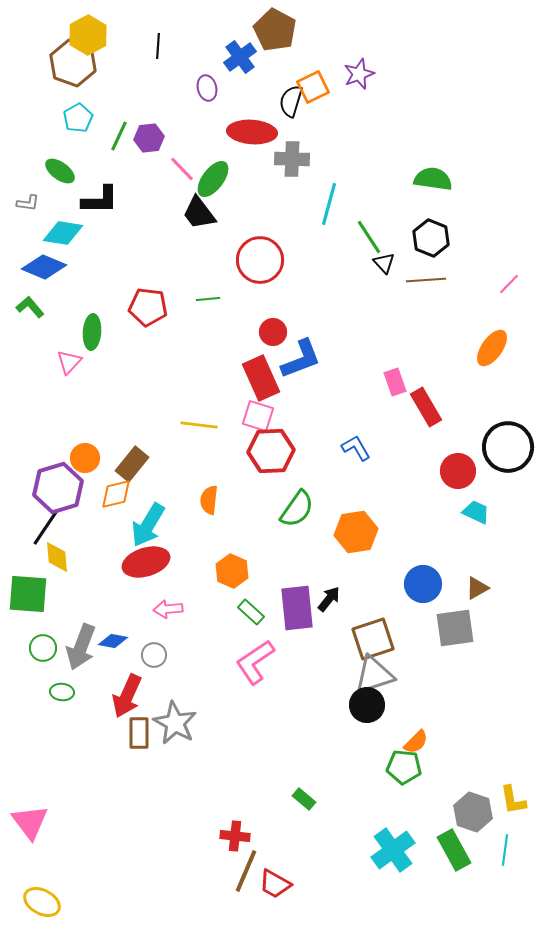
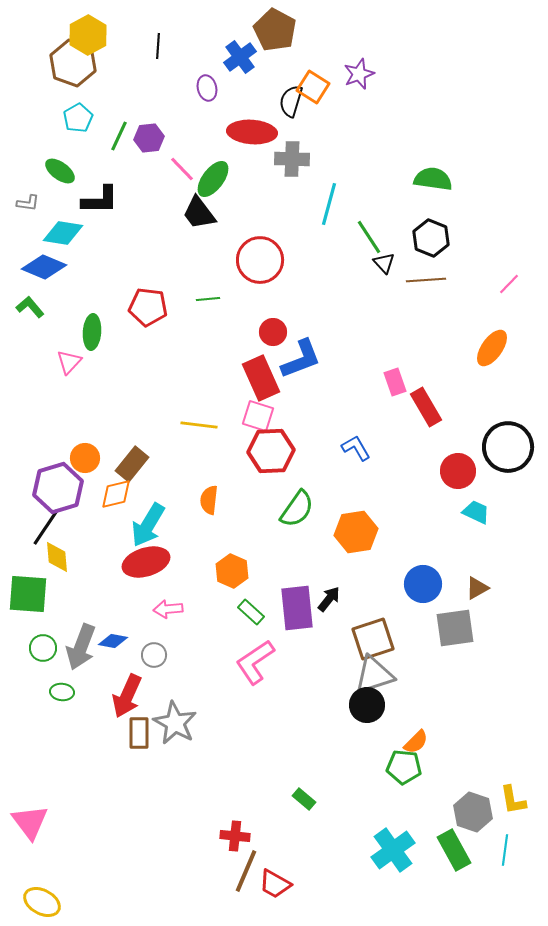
orange square at (313, 87): rotated 32 degrees counterclockwise
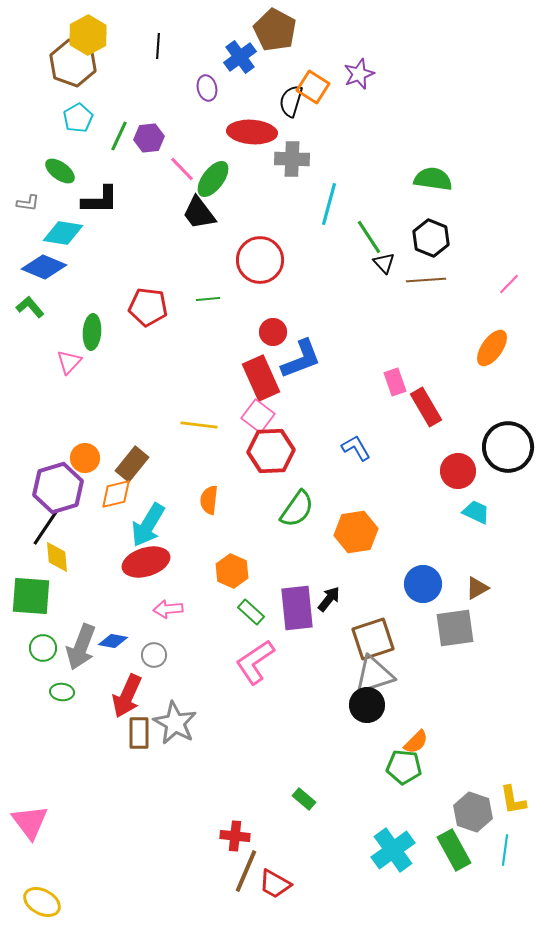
pink square at (258, 416): rotated 20 degrees clockwise
green square at (28, 594): moved 3 px right, 2 px down
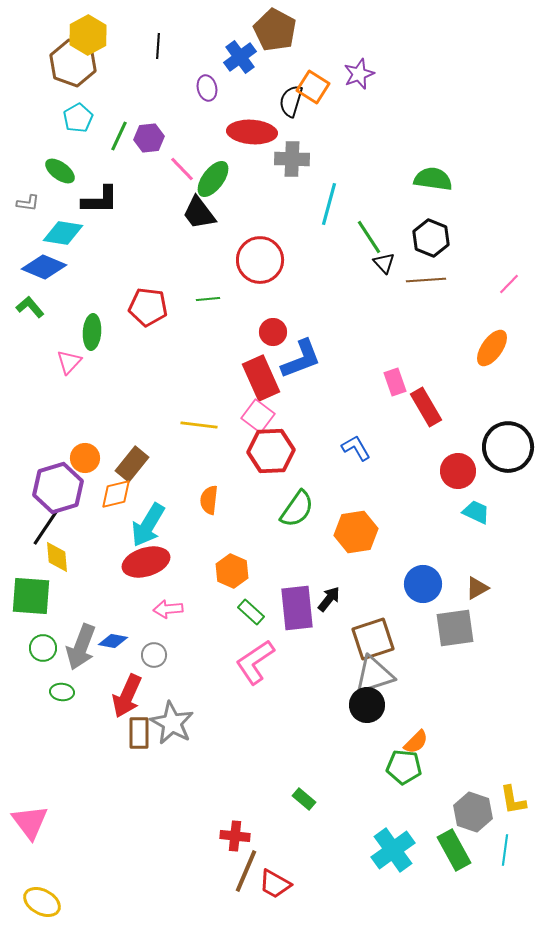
gray star at (175, 723): moved 3 px left
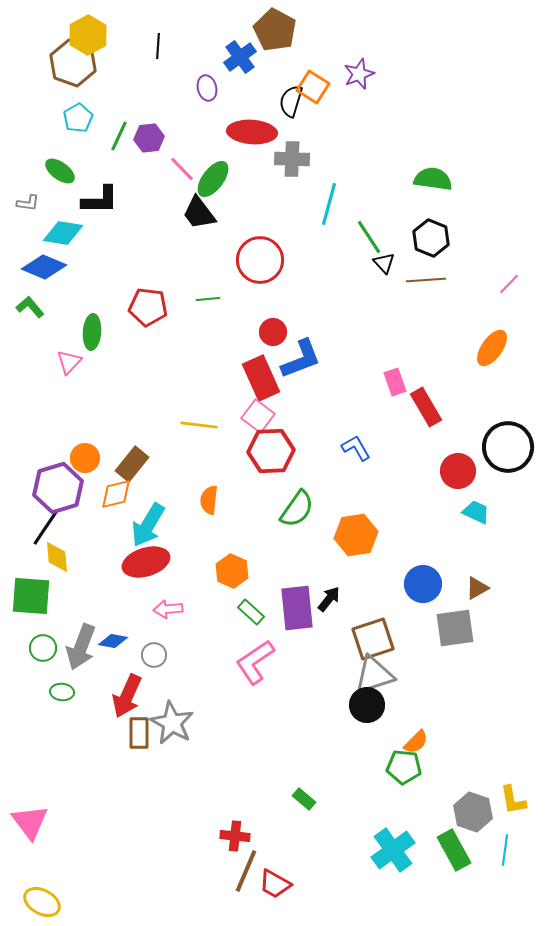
orange hexagon at (356, 532): moved 3 px down
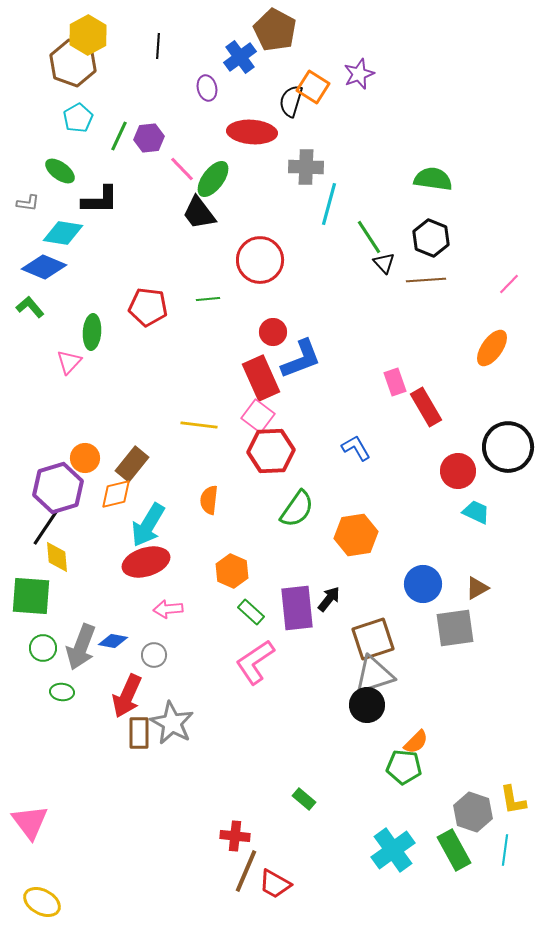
gray cross at (292, 159): moved 14 px right, 8 px down
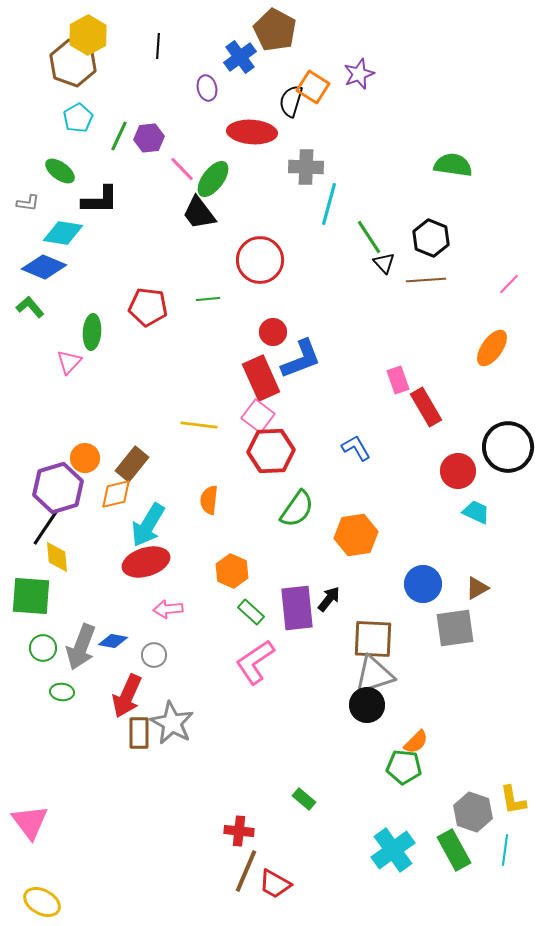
green semicircle at (433, 179): moved 20 px right, 14 px up
pink rectangle at (395, 382): moved 3 px right, 2 px up
brown square at (373, 639): rotated 21 degrees clockwise
red cross at (235, 836): moved 4 px right, 5 px up
